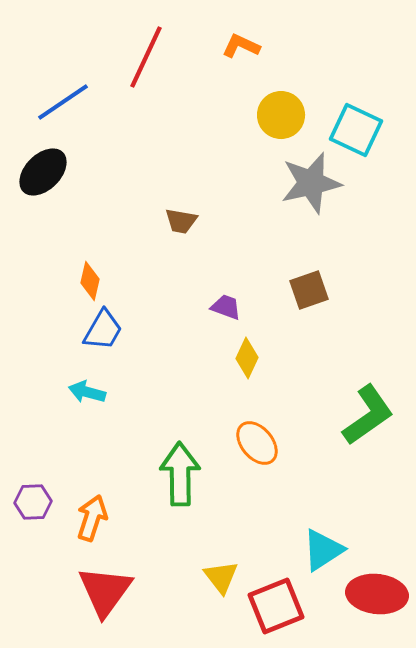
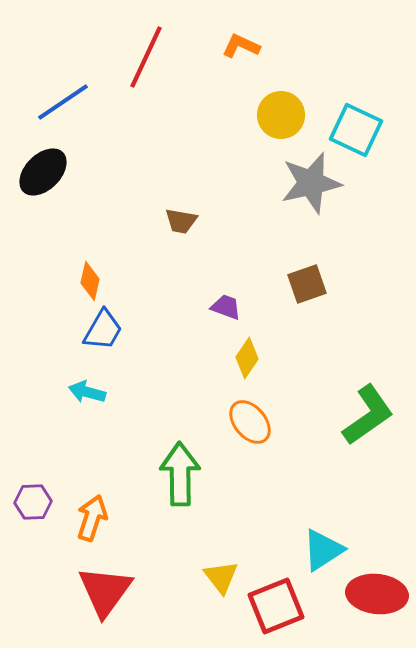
brown square: moved 2 px left, 6 px up
yellow diamond: rotated 9 degrees clockwise
orange ellipse: moved 7 px left, 21 px up
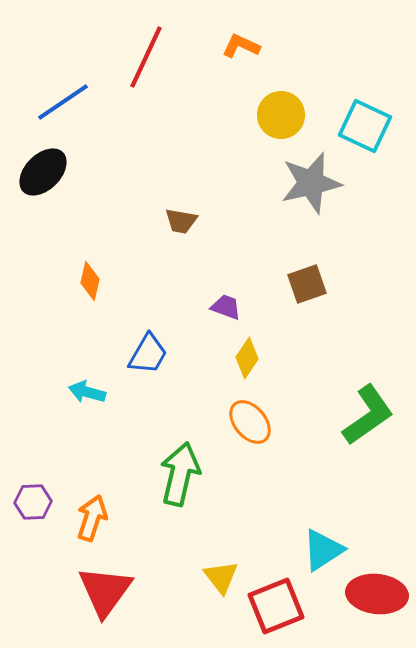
cyan square: moved 9 px right, 4 px up
blue trapezoid: moved 45 px right, 24 px down
green arrow: rotated 14 degrees clockwise
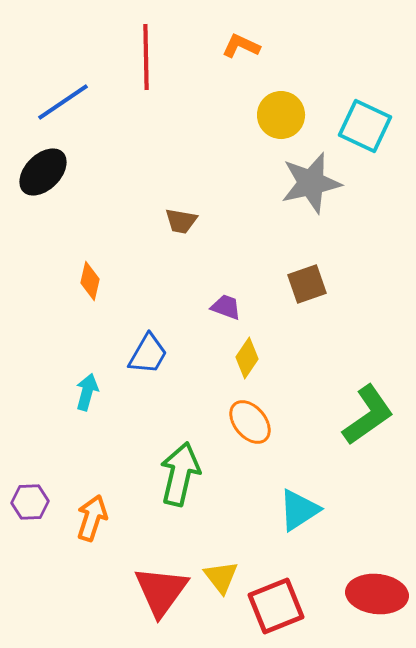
red line: rotated 26 degrees counterclockwise
cyan arrow: rotated 90 degrees clockwise
purple hexagon: moved 3 px left
cyan triangle: moved 24 px left, 40 px up
red triangle: moved 56 px right
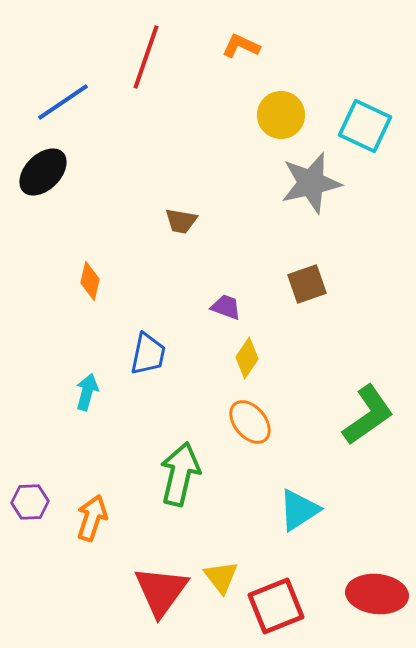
red line: rotated 20 degrees clockwise
blue trapezoid: rotated 18 degrees counterclockwise
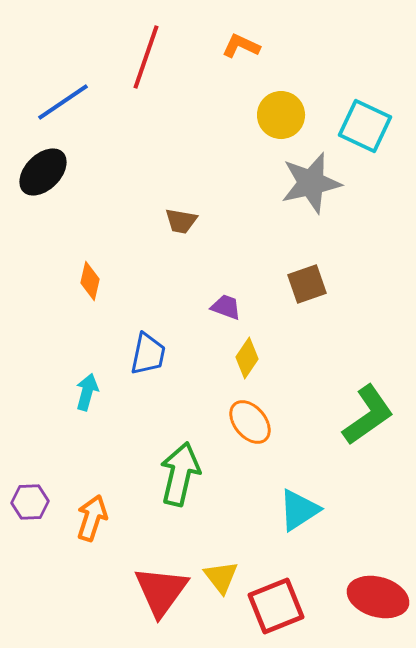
red ellipse: moved 1 px right, 3 px down; rotated 10 degrees clockwise
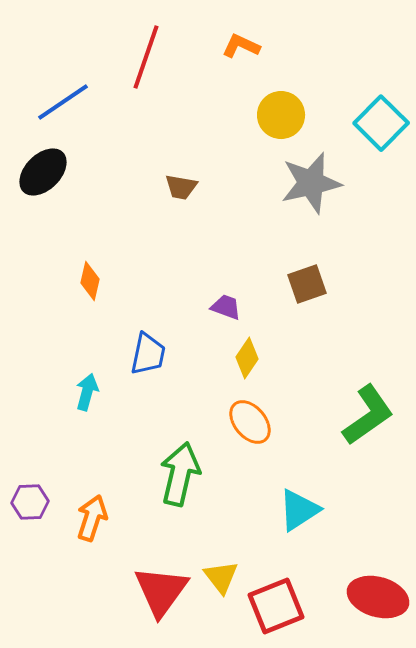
cyan square: moved 16 px right, 3 px up; rotated 20 degrees clockwise
brown trapezoid: moved 34 px up
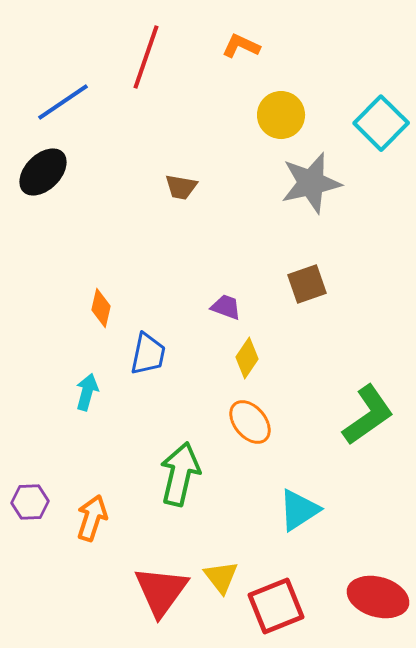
orange diamond: moved 11 px right, 27 px down
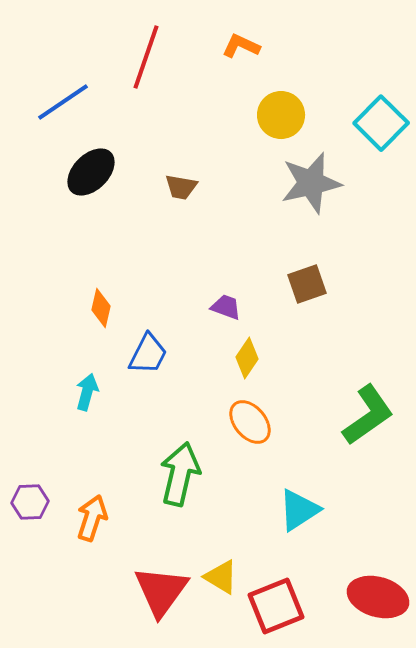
black ellipse: moved 48 px right
blue trapezoid: rotated 15 degrees clockwise
yellow triangle: rotated 21 degrees counterclockwise
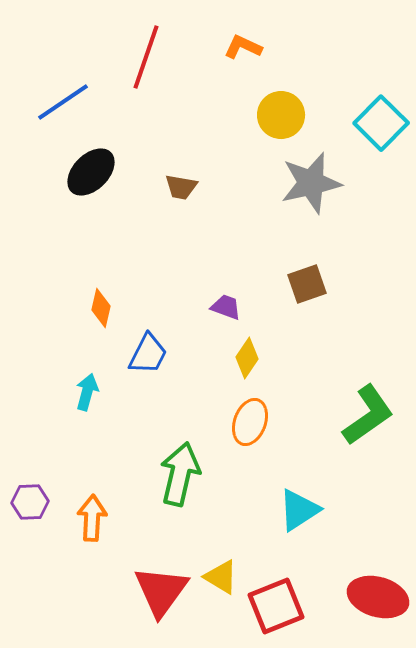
orange L-shape: moved 2 px right, 1 px down
orange ellipse: rotated 60 degrees clockwise
orange arrow: rotated 15 degrees counterclockwise
